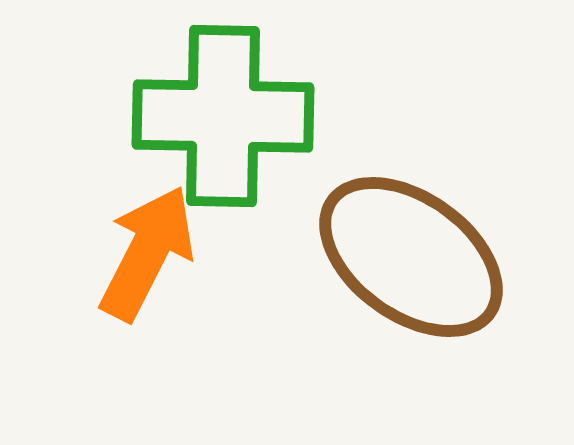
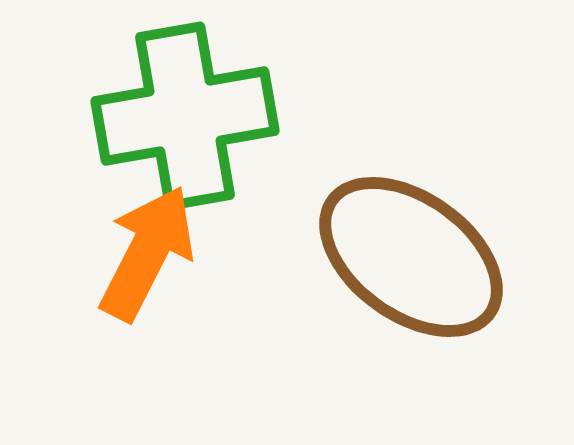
green cross: moved 38 px left; rotated 11 degrees counterclockwise
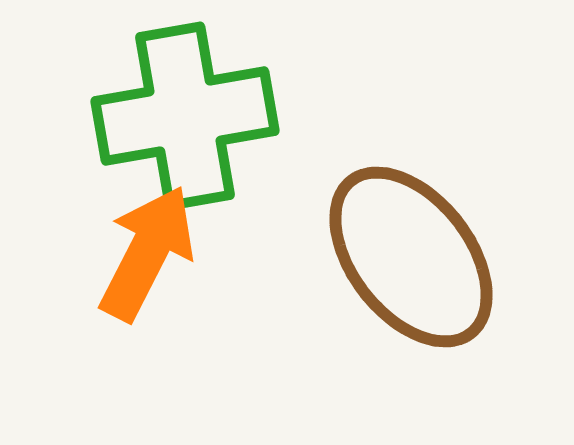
brown ellipse: rotated 16 degrees clockwise
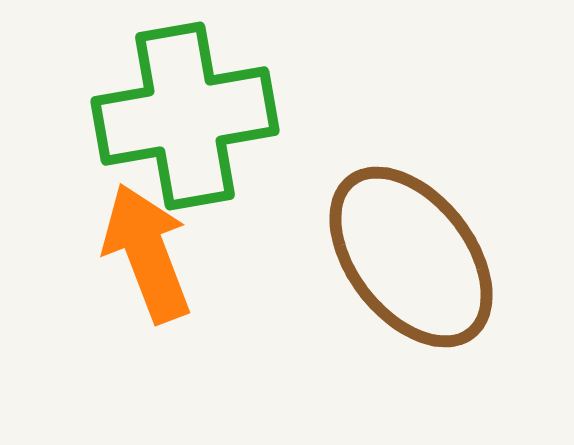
orange arrow: rotated 48 degrees counterclockwise
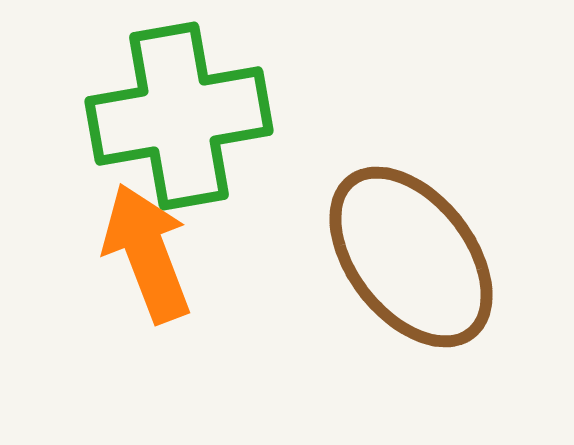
green cross: moved 6 px left
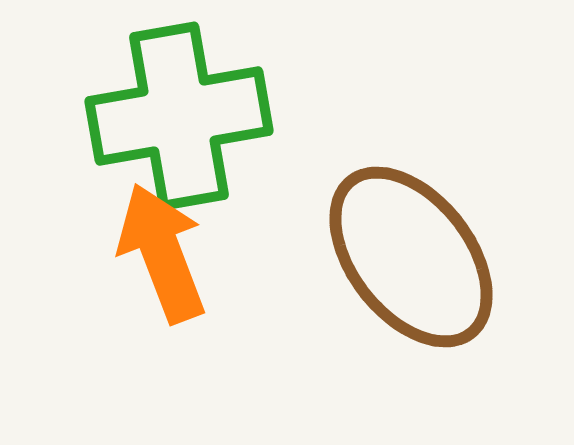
orange arrow: moved 15 px right
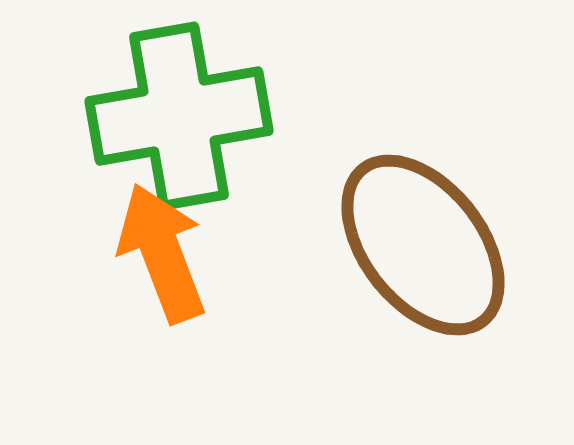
brown ellipse: moved 12 px right, 12 px up
